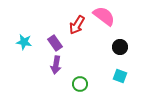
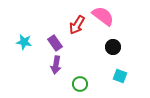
pink semicircle: moved 1 px left
black circle: moved 7 px left
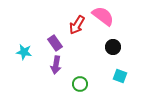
cyan star: moved 10 px down
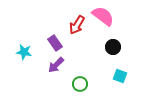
purple arrow: rotated 36 degrees clockwise
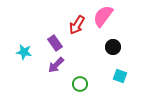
pink semicircle: rotated 90 degrees counterclockwise
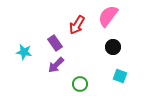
pink semicircle: moved 5 px right
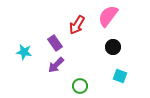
green circle: moved 2 px down
